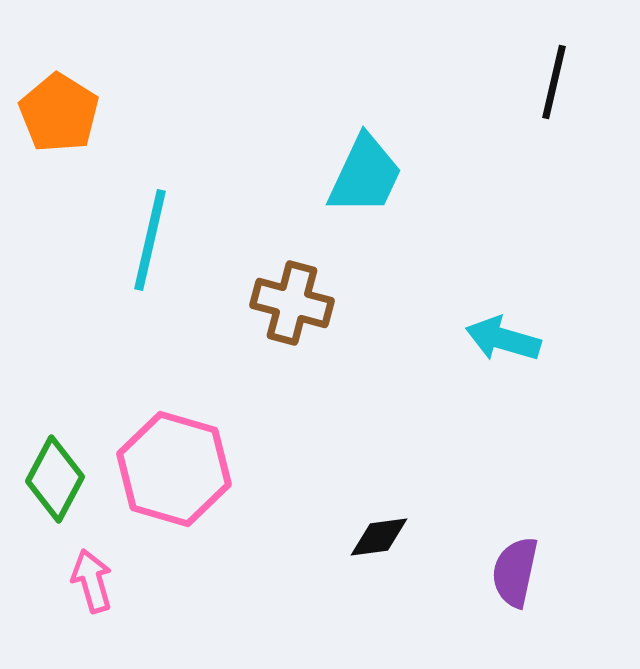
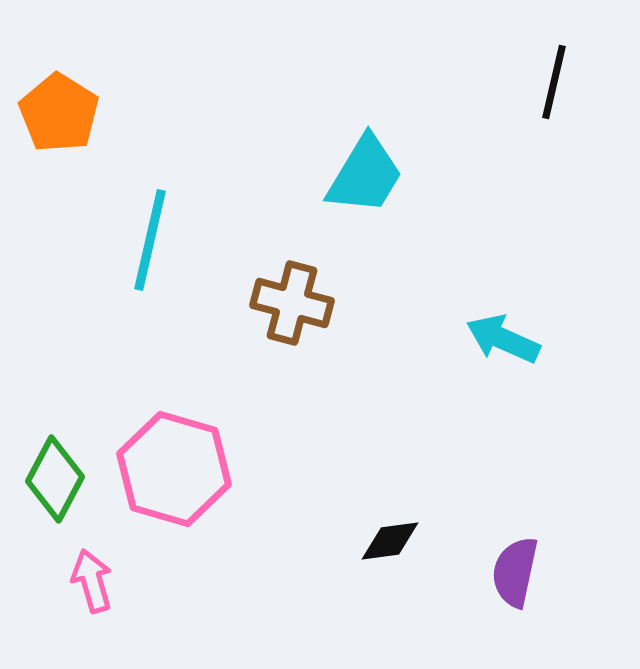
cyan trapezoid: rotated 6 degrees clockwise
cyan arrow: rotated 8 degrees clockwise
black diamond: moved 11 px right, 4 px down
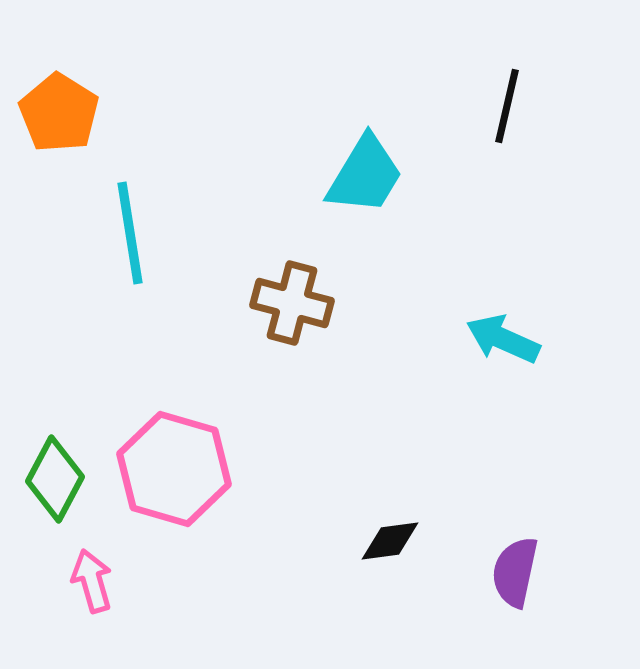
black line: moved 47 px left, 24 px down
cyan line: moved 20 px left, 7 px up; rotated 22 degrees counterclockwise
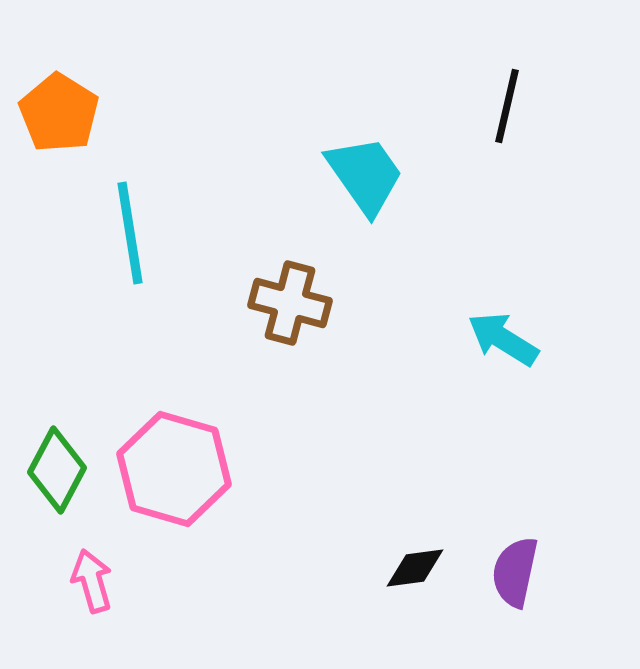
cyan trapezoid: rotated 66 degrees counterclockwise
brown cross: moved 2 px left
cyan arrow: rotated 8 degrees clockwise
green diamond: moved 2 px right, 9 px up
black diamond: moved 25 px right, 27 px down
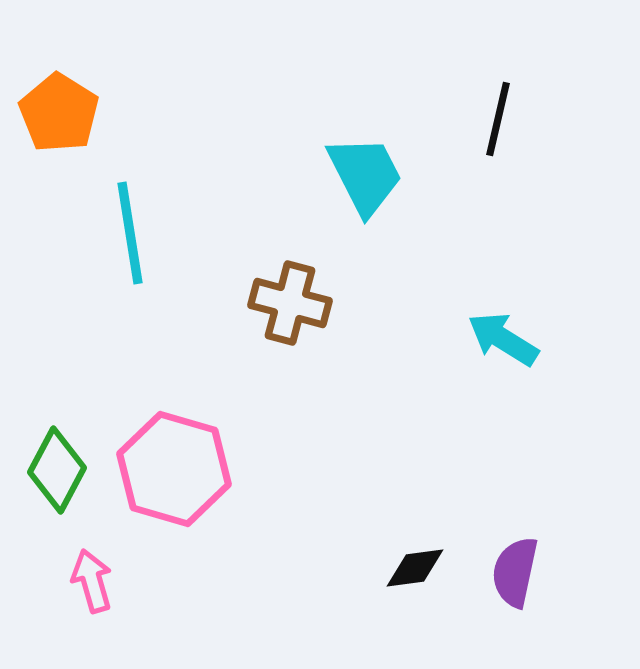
black line: moved 9 px left, 13 px down
cyan trapezoid: rotated 8 degrees clockwise
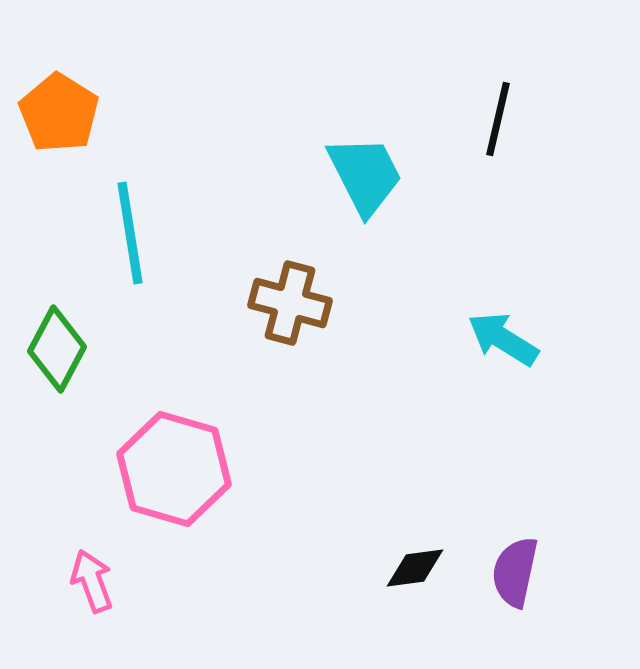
green diamond: moved 121 px up
pink arrow: rotated 4 degrees counterclockwise
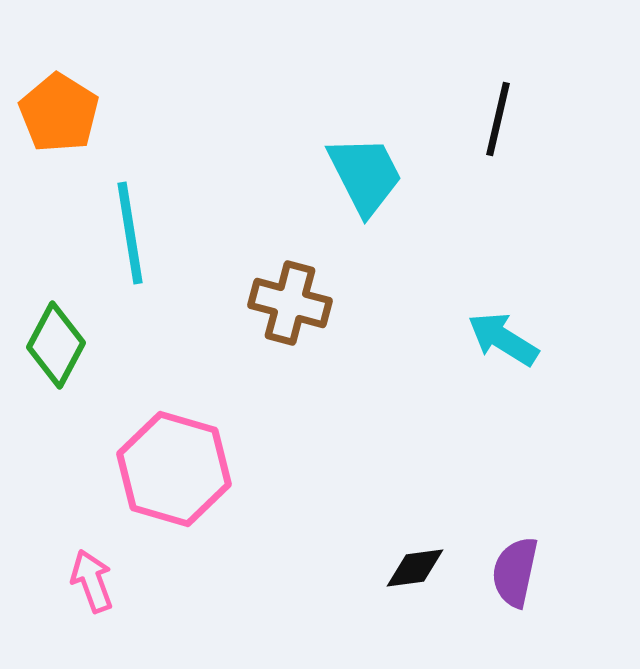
green diamond: moved 1 px left, 4 px up
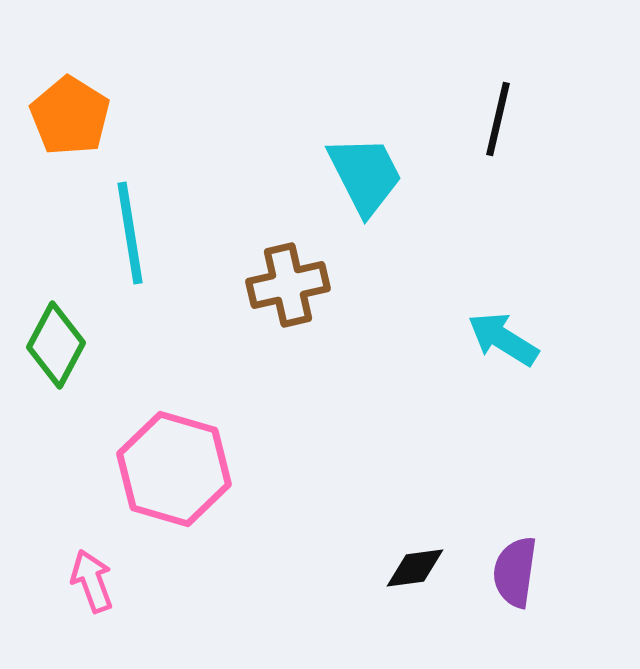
orange pentagon: moved 11 px right, 3 px down
brown cross: moved 2 px left, 18 px up; rotated 28 degrees counterclockwise
purple semicircle: rotated 4 degrees counterclockwise
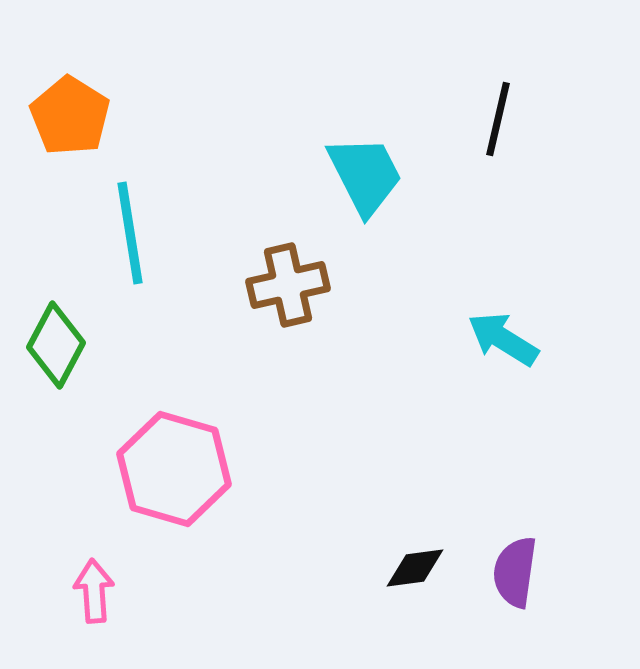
pink arrow: moved 2 px right, 10 px down; rotated 16 degrees clockwise
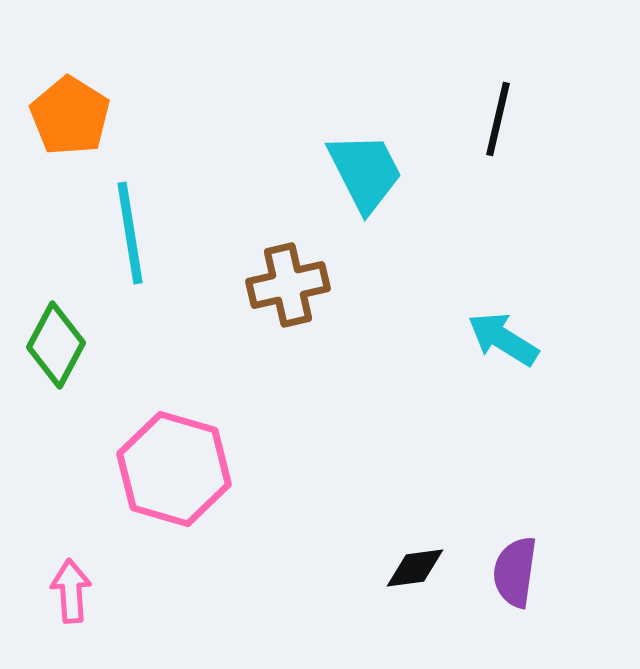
cyan trapezoid: moved 3 px up
pink arrow: moved 23 px left
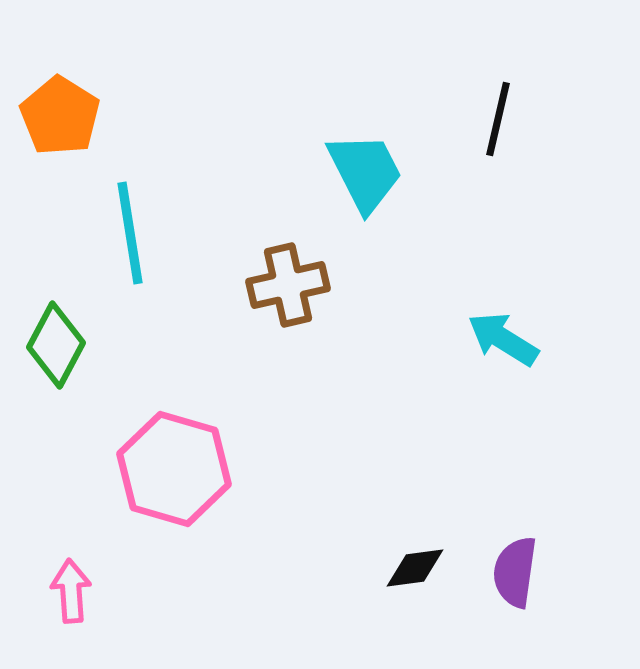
orange pentagon: moved 10 px left
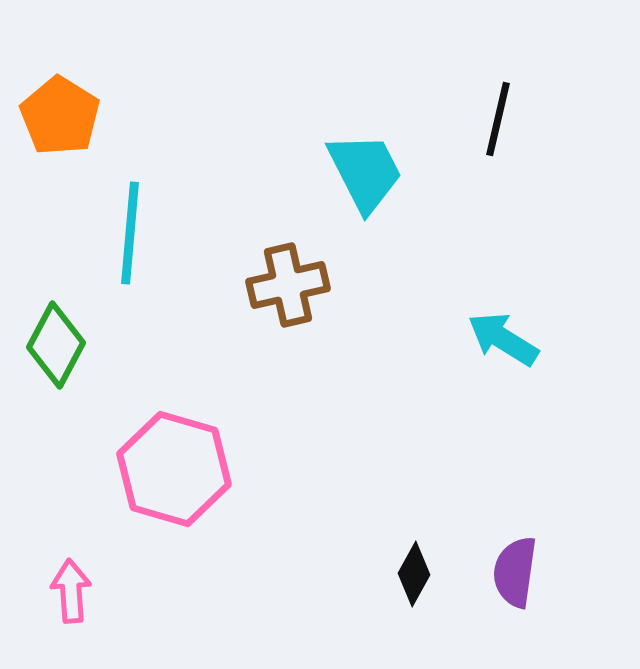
cyan line: rotated 14 degrees clockwise
black diamond: moved 1 px left, 6 px down; rotated 54 degrees counterclockwise
